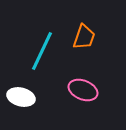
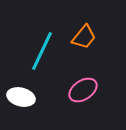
orange trapezoid: rotated 20 degrees clockwise
pink ellipse: rotated 56 degrees counterclockwise
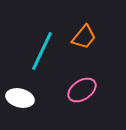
pink ellipse: moved 1 px left
white ellipse: moved 1 px left, 1 px down
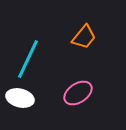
cyan line: moved 14 px left, 8 px down
pink ellipse: moved 4 px left, 3 px down
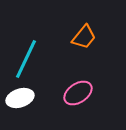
cyan line: moved 2 px left
white ellipse: rotated 32 degrees counterclockwise
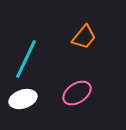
pink ellipse: moved 1 px left
white ellipse: moved 3 px right, 1 px down
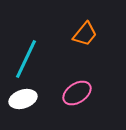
orange trapezoid: moved 1 px right, 3 px up
